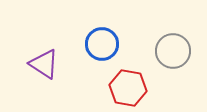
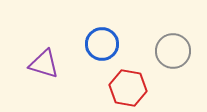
purple triangle: rotated 16 degrees counterclockwise
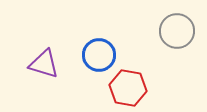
blue circle: moved 3 px left, 11 px down
gray circle: moved 4 px right, 20 px up
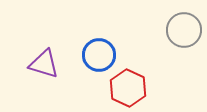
gray circle: moved 7 px right, 1 px up
red hexagon: rotated 15 degrees clockwise
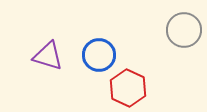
purple triangle: moved 4 px right, 8 px up
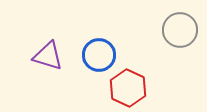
gray circle: moved 4 px left
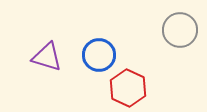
purple triangle: moved 1 px left, 1 px down
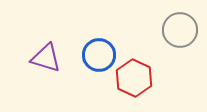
purple triangle: moved 1 px left, 1 px down
red hexagon: moved 6 px right, 10 px up
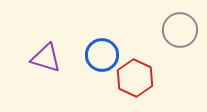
blue circle: moved 3 px right
red hexagon: moved 1 px right
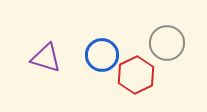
gray circle: moved 13 px left, 13 px down
red hexagon: moved 1 px right, 3 px up; rotated 9 degrees clockwise
